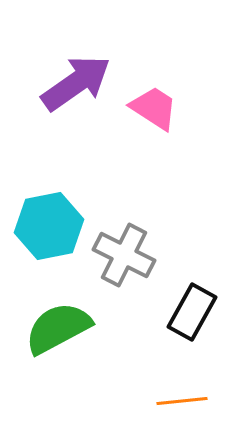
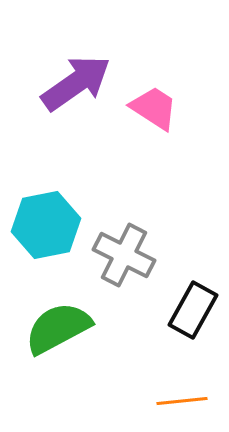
cyan hexagon: moved 3 px left, 1 px up
black rectangle: moved 1 px right, 2 px up
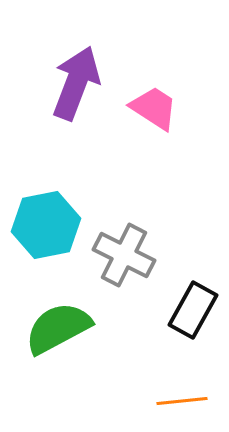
purple arrow: rotated 34 degrees counterclockwise
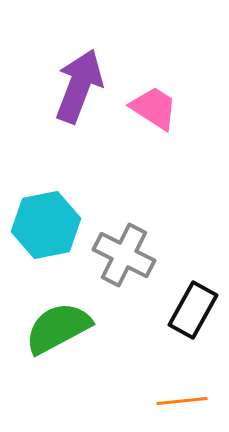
purple arrow: moved 3 px right, 3 px down
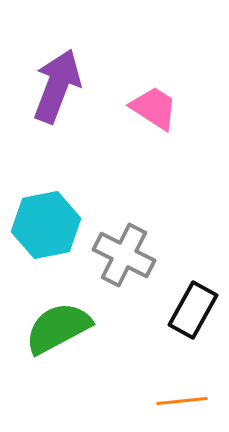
purple arrow: moved 22 px left
